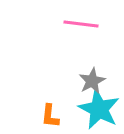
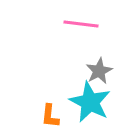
gray star: moved 7 px right, 10 px up
cyan star: moved 9 px left, 7 px up
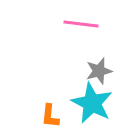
gray star: rotated 12 degrees clockwise
cyan star: moved 2 px right, 1 px down
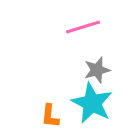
pink line: moved 2 px right, 3 px down; rotated 24 degrees counterclockwise
gray star: moved 2 px left, 1 px up
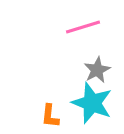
gray star: rotated 12 degrees counterclockwise
cyan star: rotated 6 degrees counterclockwise
